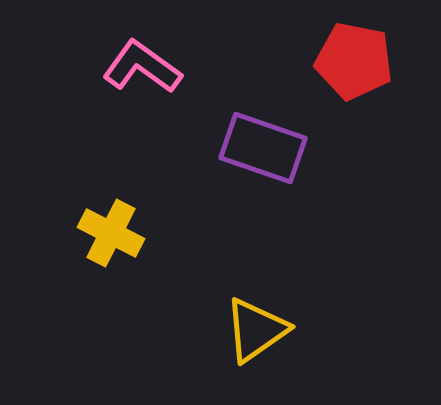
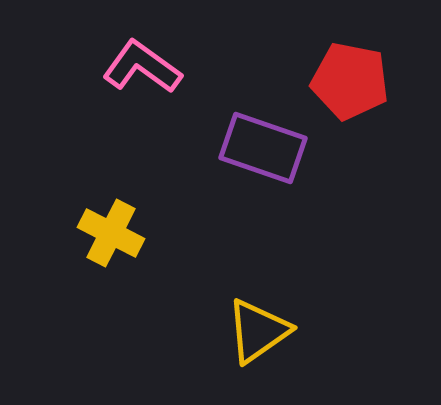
red pentagon: moved 4 px left, 20 px down
yellow triangle: moved 2 px right, 1 px down
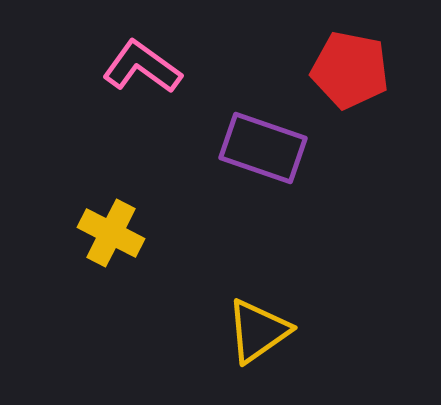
red pentagon: moved 11 px up
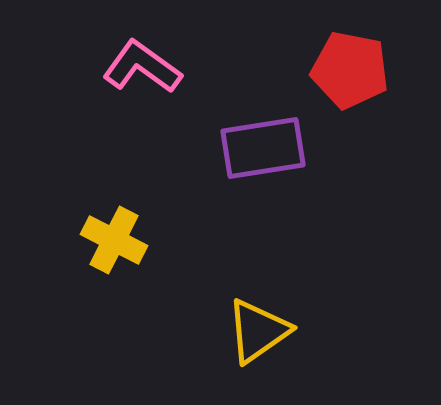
purple rectangle: rotated 28 degrees counterclockwise
yellow cross: moved 3 px right, 7 px down
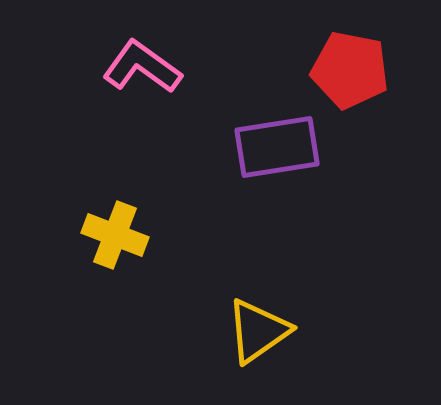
purple rectangle: moved 14 px right, 1 px up
yellow cross: moved 1 px right, 5 px up; rotated 6 degrees counterclockwise
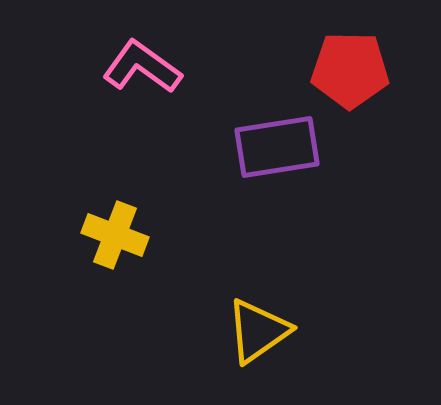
red pentagon: rotated 10 degrees counterclockwise
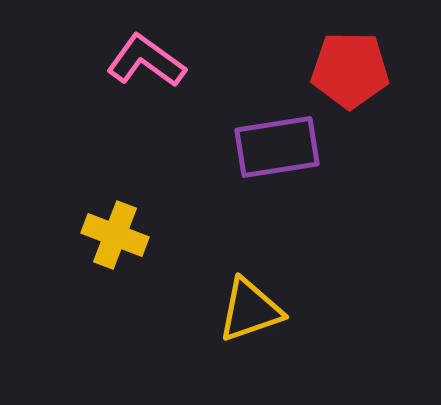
pink L-shape: moved 4 px right, 6 px up
yellow triangle: moved 8 px left, 21 px up; rotated 16 degrees clockwise
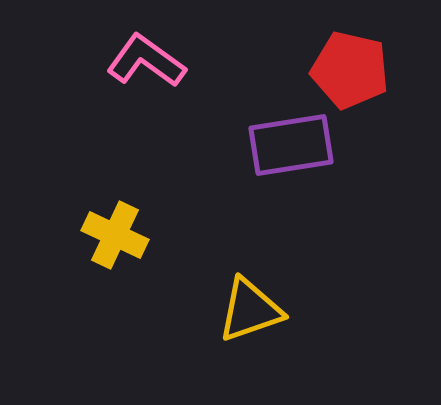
red pentagon: rotated 12 degrees clockwise
purple rectangle: moved 14 px right, 2 px up
yellow cross: rotated 4 degrees clockwise
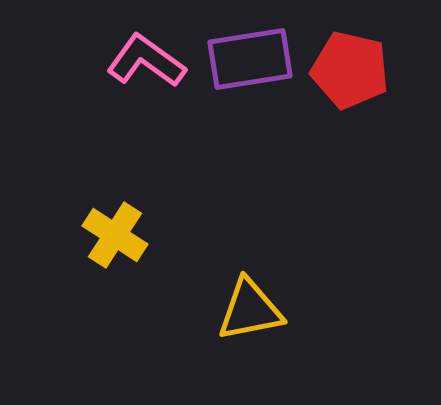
purple rectangle: moved 41 px left, 86 px up
yellow cross: rotated 8 degrees clockwise
yellow triangle: rotated 8 degrees clockwise
